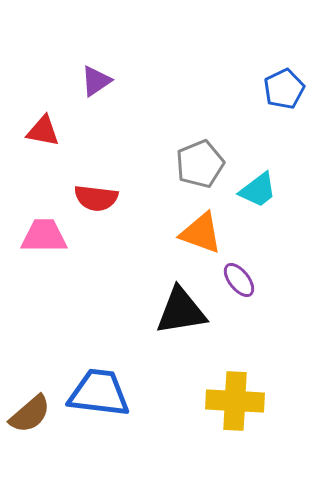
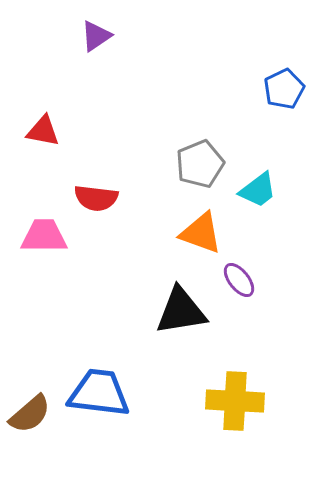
purple triangle: moved 45 px up
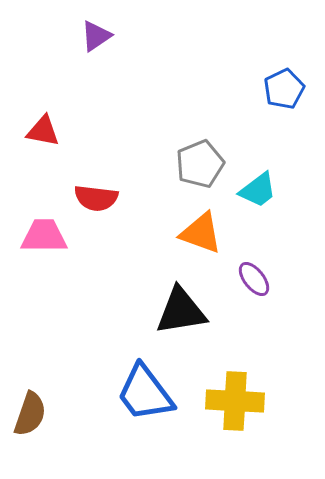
purple ellipse: moved 15 px right, 1 px up
blue trapezoid: moved 46 px right; rotated 134 degrees counterclockwise
brown semicircle: rotated 30 degrees counterclockwise
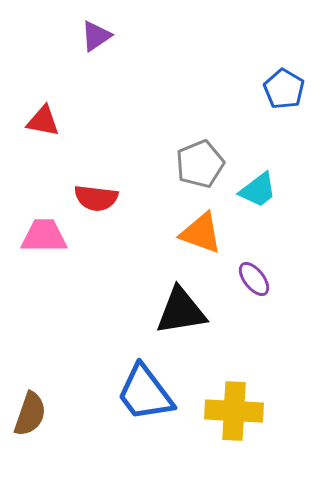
blue pentagon: rotated 15 degrees counterclockwise
red triangle: moved 10 px up
yellow cross: moved 1 px left, 10 px down
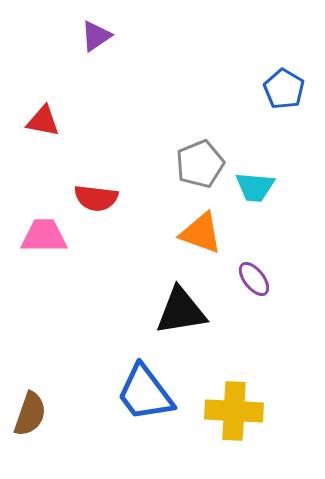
cyan trapezoid: moved 3 px left, 3 px up; rotated 42 degrees clockwise
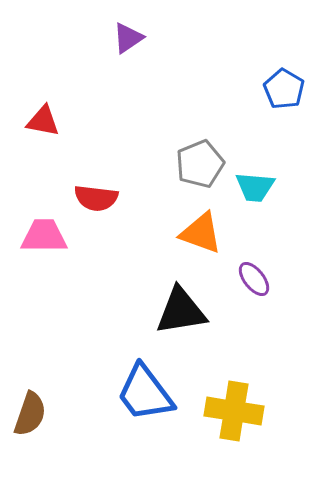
purple triangle: moved 32 px right, 2 px down
yellow cross: rotated 6 degrees clockwise
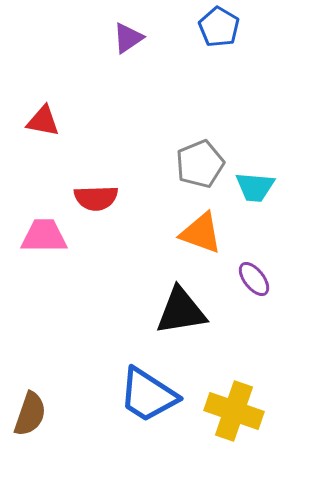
blue pentagon: moved 65 px left, 62 px up
red semicircle: rotated 9 degrees counterclockwise
blue trapezoid: moved 3 px right, 2 px down; rotated 20 degrees counterclockwise
yellow cross: rotated 10 degrees clockwise
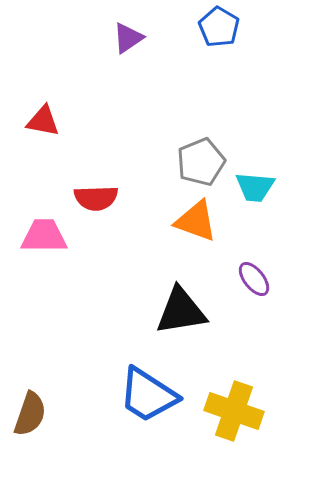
gray pentagon: moved 1 px right, 2 px up
orange triangle: moved 5 px left, 12 px up
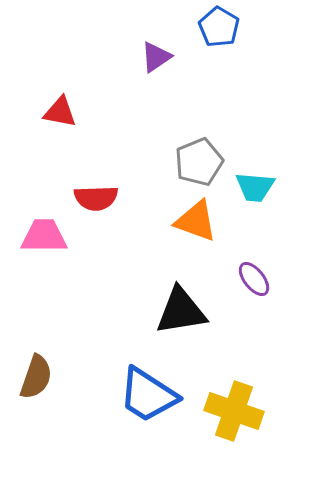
purple triangle: moved 28 px right, 19 px down
red triangle: moved 17 px right, 9 px up
gray pentagon: moved 2 px left
brown semicircle: moved 6 px right, 37 px up
